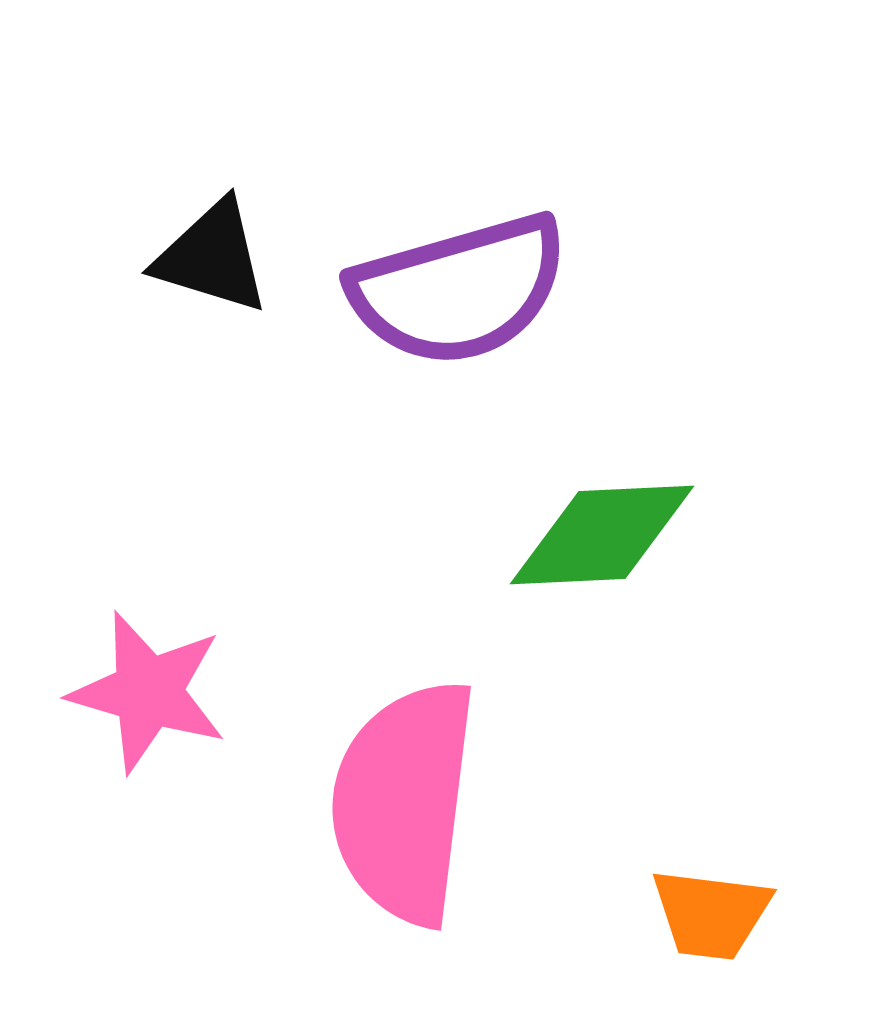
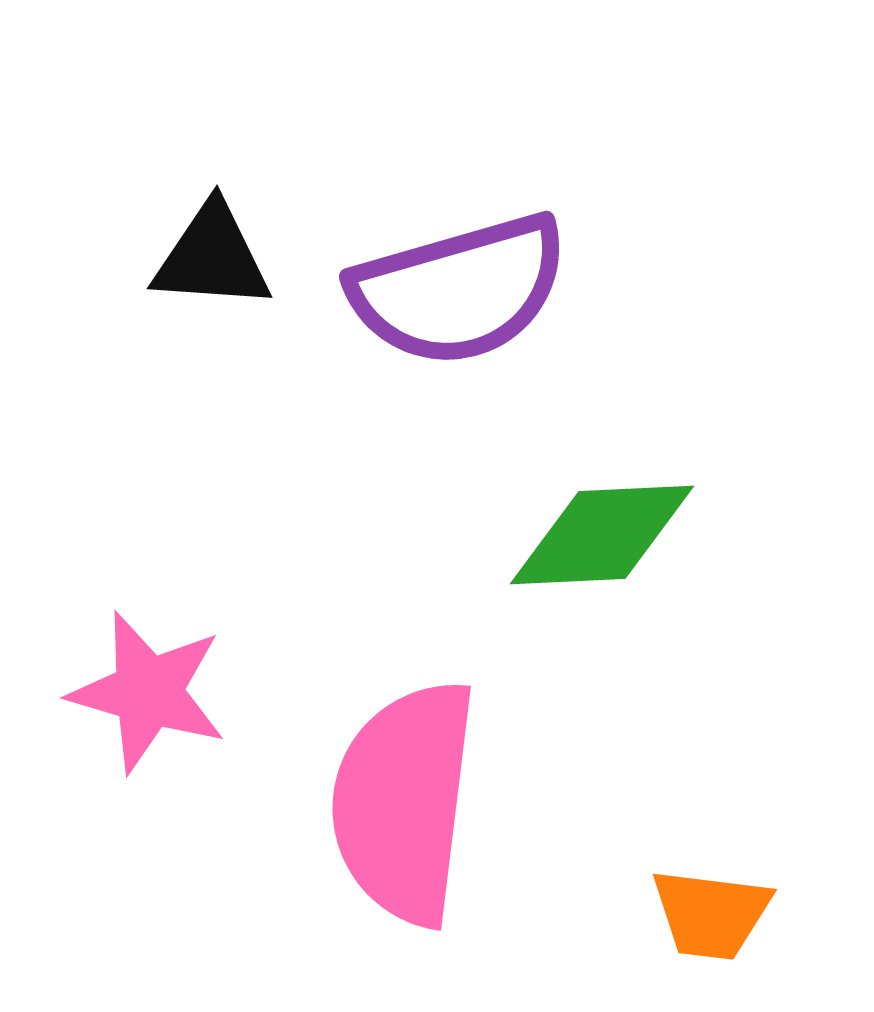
black triangle: rotated 13 degrees counterclockwise
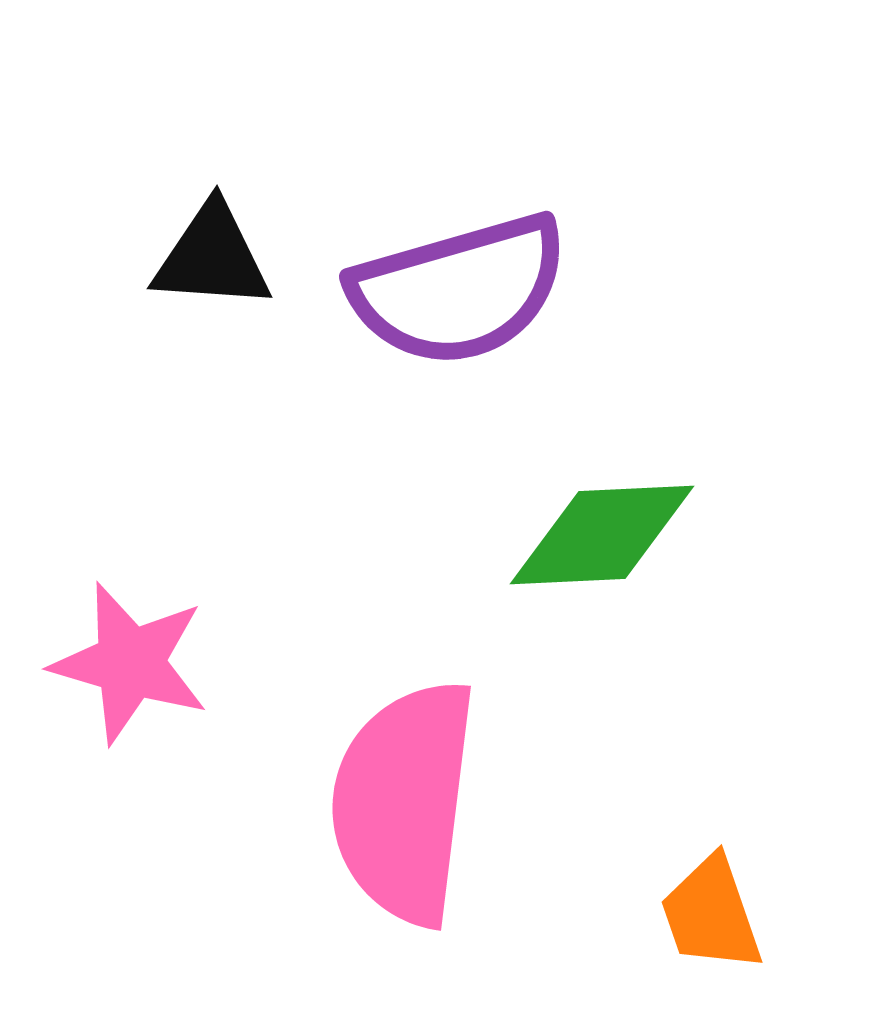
pink star: moved 18 px left, 29 px up
orange trapezoid: rotated 64 degrees clockwise
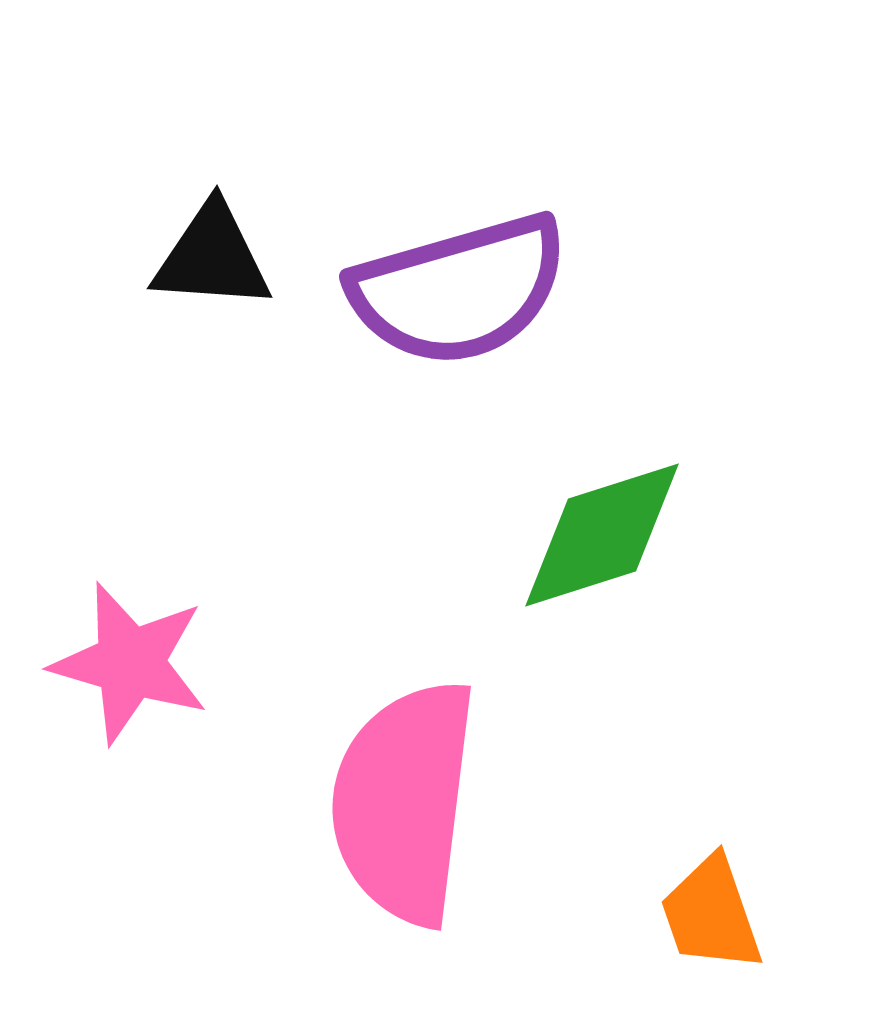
green diamond: rotated 15 degrees counterclockwise
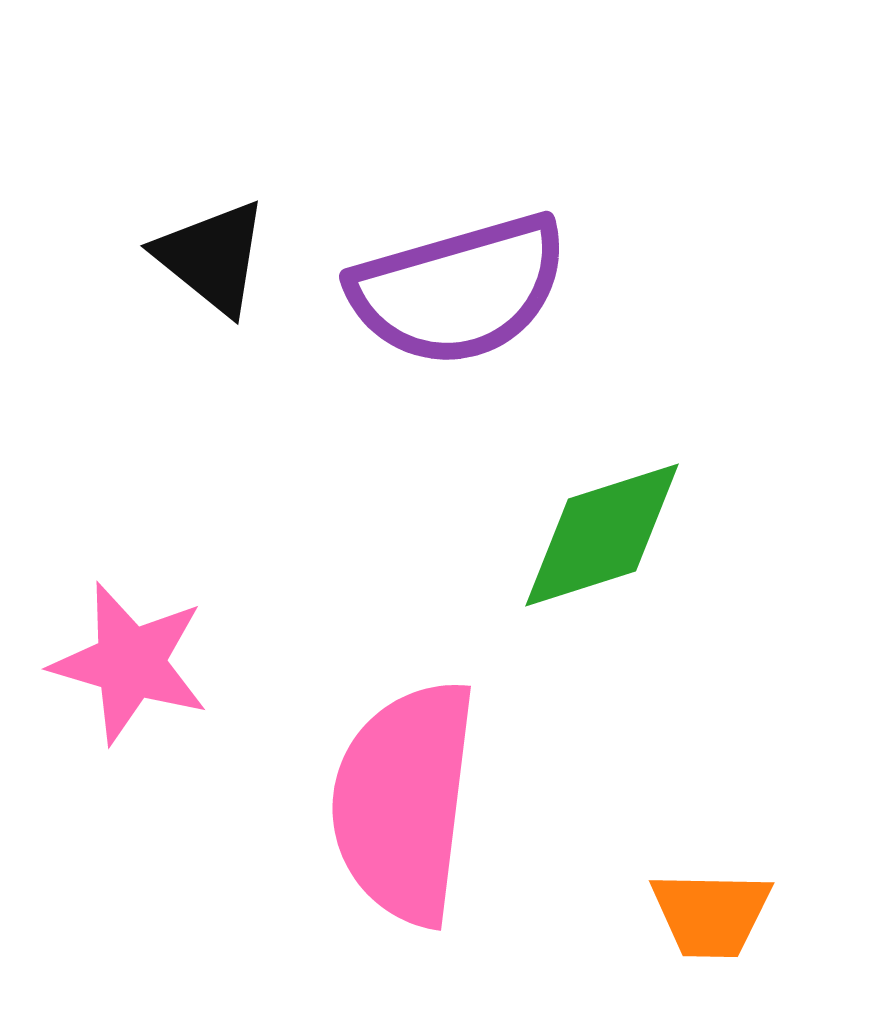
black triangle: rotated 35 degrees clockwise
orange trapezoid: rotated 70 degrees counterclockwise
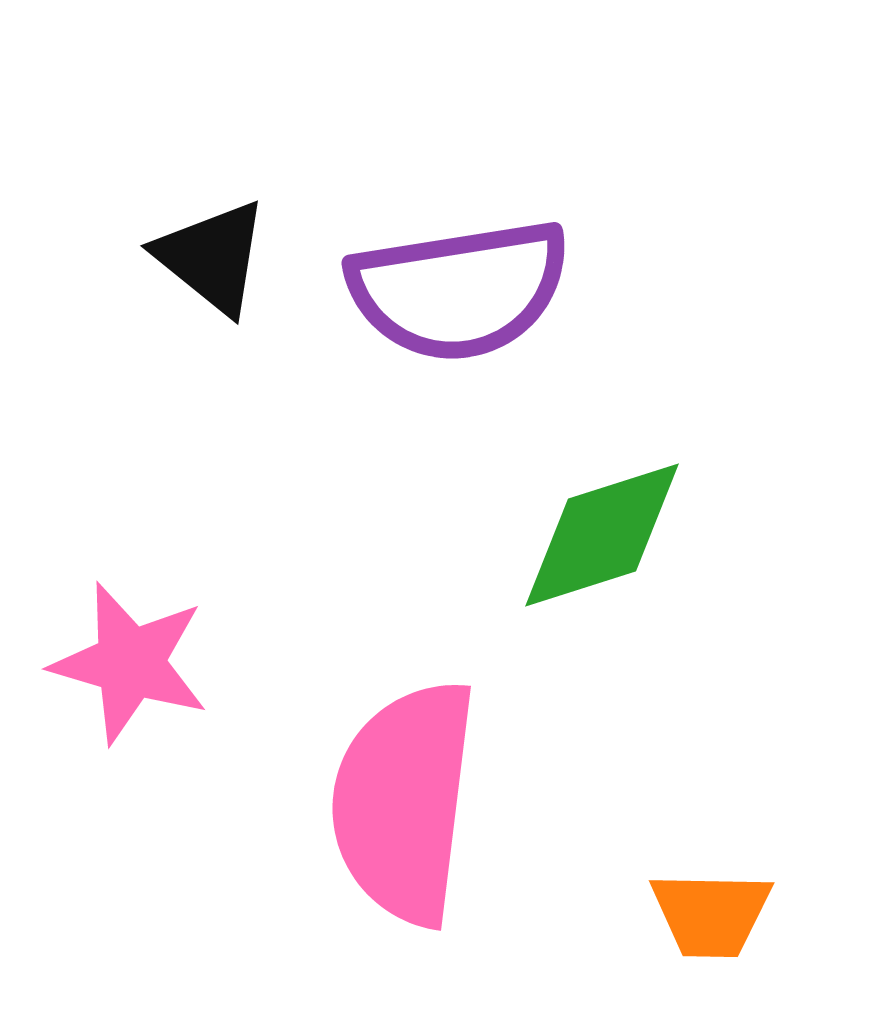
purple semicircle: rotated 7 degrees clockwise
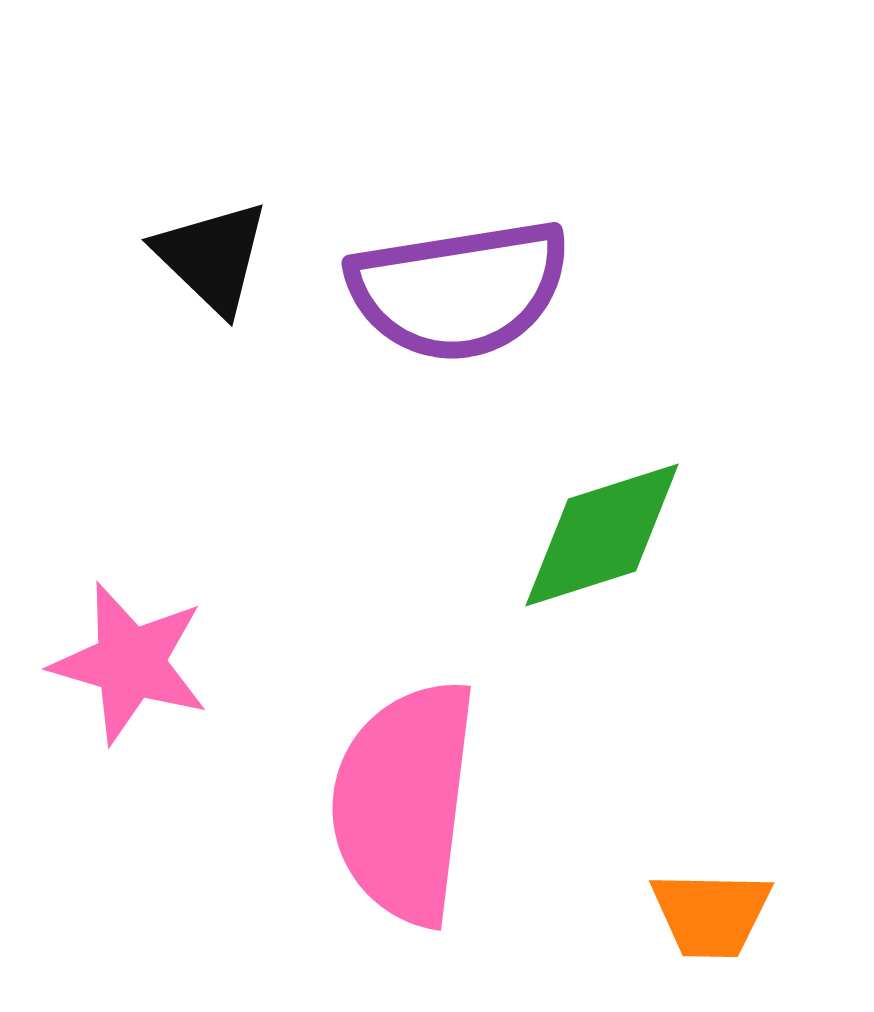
black triangle: rotated 5 degrees clockwise
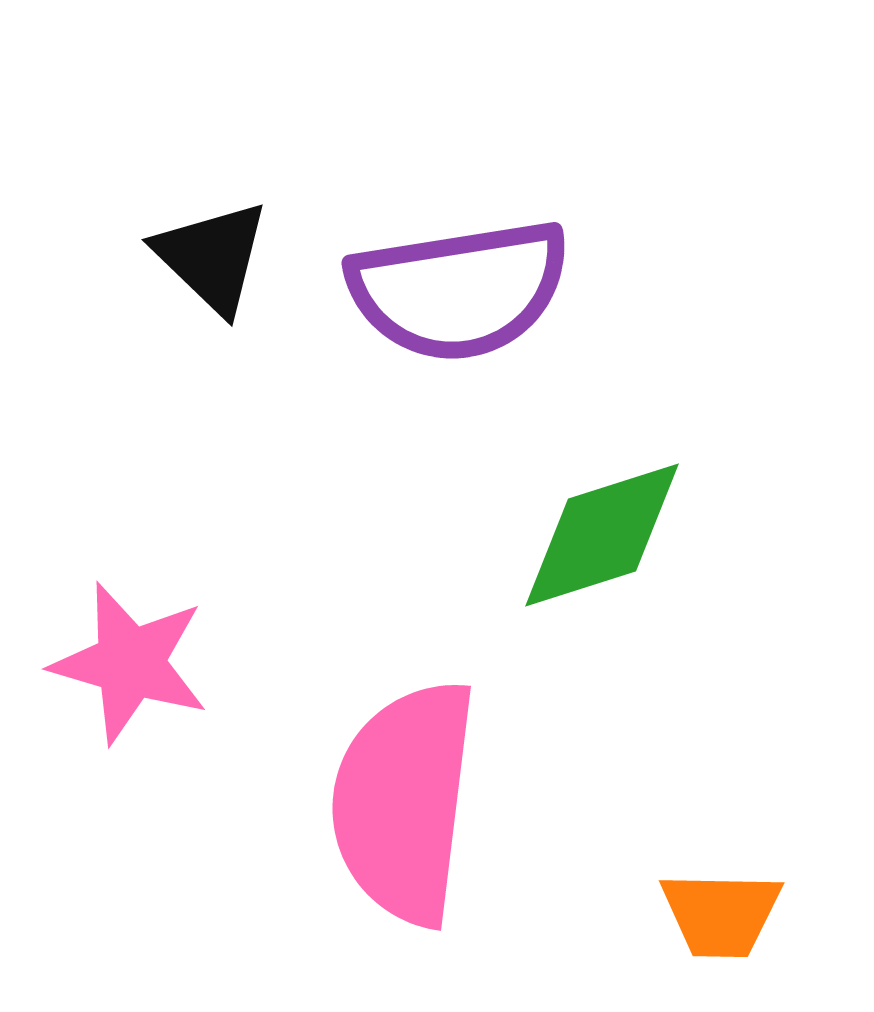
orange trapezoid: moved 10 px right
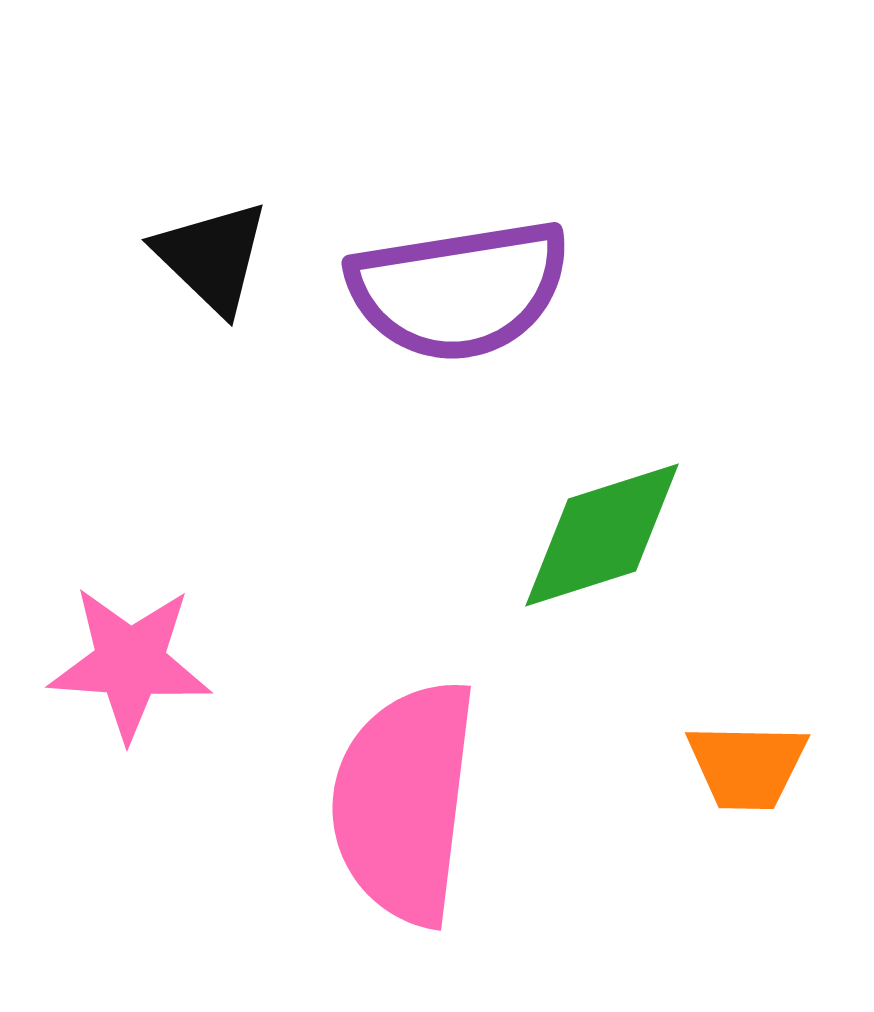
pink star: rotated 12 degrees counterclockwise
orange trapezoid: moved 26 px right, 148 px up
